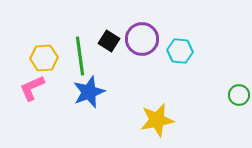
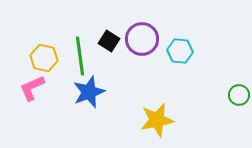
yellow hexagon: rotated 16 degrees clockwise
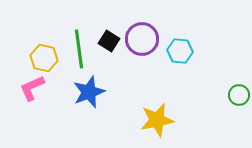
green line: moved 1 px left, 7 px up
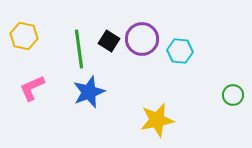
yellow hexagon: moved 20 px left, 22 px up
green circle: moved 6 px left
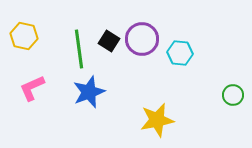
cyan hexagon: moved 2 px down
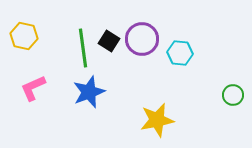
green line: moved 4 px right, 1 px up
pink L-shape: moved 1 px right
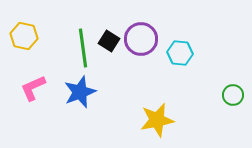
purple circle: moved 1 px left
blue star: moved 9 px left
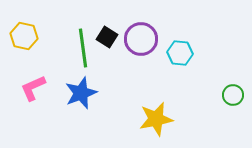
black square: moved 2 px left, 4 px up
blue star: moved 1 px right, 1 px down
yellow star: moved 1 px left, 1 px up
